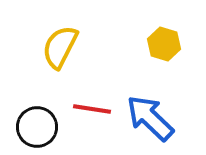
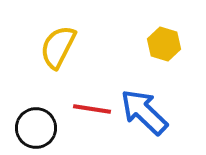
yellow semicircle: moved 2 px left
blue arrow: moved 6 px left, 6 px up
black circle: moved 1 px left, 1 px down
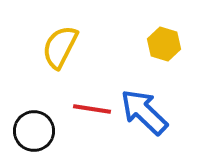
yellow semicircle: moved 2 px right
black circle: moved 2 px left, 3 px down
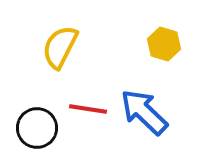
red line: moved 4 px left
black circle: moved 3 px right, 3 px up
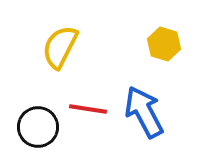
blue arrow: rotated 18 degrees clockwise
black circle: moved 1 px right, 1 px up
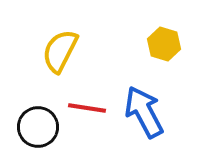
yellow semicircle: moved 4 px down
red line: moved 1 px left, 1 px up
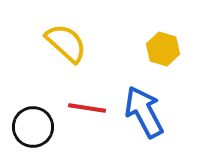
yellow hexagon: moved 1 px left, 5 px down
yellow semicircle: moved 6 px right, 8 px up; rotated 105 degrees clockwise
black circle: moved 5 px left
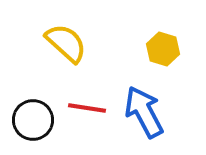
black circle: moved 7 px up
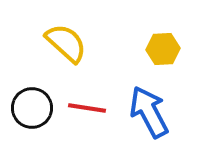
yellow hexagon: rotated 20 degrees counterclockwise
blue arrow: moved 5 px right
black circle: moved 1 px left, 12 px up
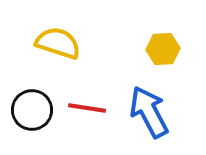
yellow semicircle: moved 8 px left; rotated 24 degrees counterclockwise
black circle: moved 2 px down
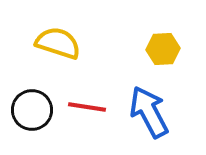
red line: moved 1 px up
